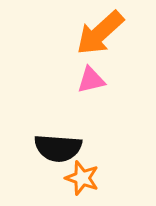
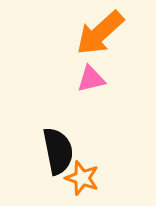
pink triangle: moved 1 px up
black semicircle: moved 3 px down; rotated 105 degrees counterclockwise
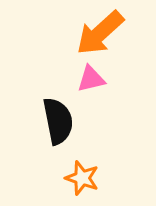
black semicircle: moved 30 px up
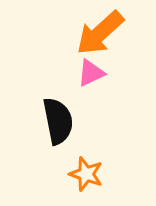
pink triangle: moved 6 px up; rotated 12 degrees counterclockwise
orange star: moved 4 px right, 4 px up
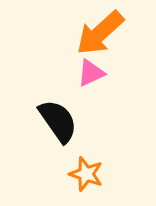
black semicircle: rotated 24 degrees counterclockwise
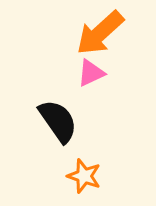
orange star: moved 2 px left, 2 px down
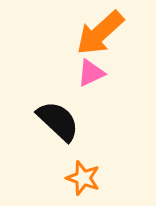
black semicircle: rotated 12 degrees counterclockwise
orange star: moved 1 px left, 2 px down
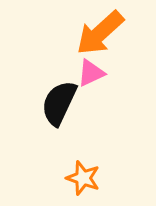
black semicircle: moved 1 px right, 18 px up; rotated 108 degrees counterclockwise
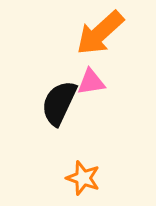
pink triangle: moved 9 px down; rotated 16 degrees clockwise
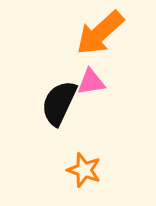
orange star: moved 1 px right, 8 px up
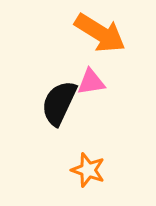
orange arrow: rotated 106 degrees counterclockwise
orange star: moved 4 px right
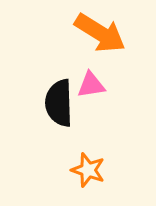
pink triangle: moved 3 px down
black semicircle: rotated 27 degrees counterclockwise
